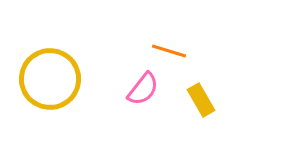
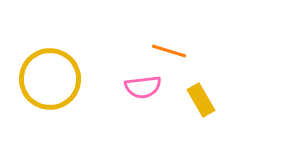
pink semicircle: moved 2 px up; rotated 45 degrees clockwise
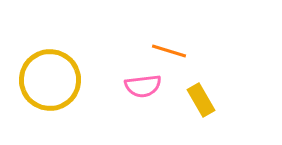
yellow circle: moved 1 px down
pink semicircle: moved 1 px up
